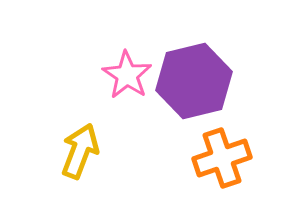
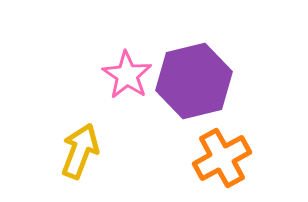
orange cross: rotated 10 degrees counterclockwise
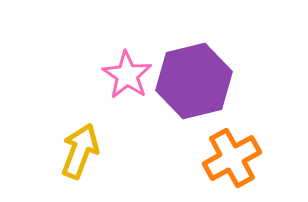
orange cross: moved 10 px right
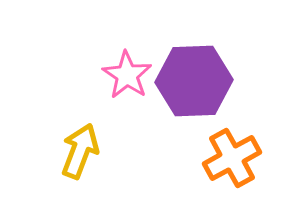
purple hexagon: rotated 12 degrees clockwise
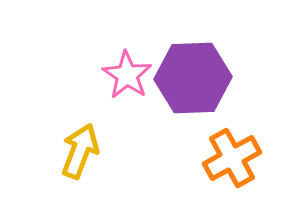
purple hexagon: moved 1 px left, 3 px up
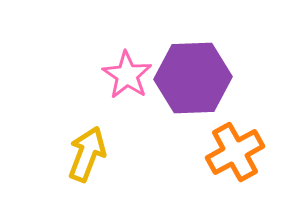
yellow arrow: moved 7 px right, 3 px down
orange cross: moved 3 px right, 6 px up
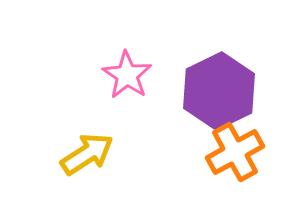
purple hexagon: moved 26 px right, 13 px down; rotated 24 degrees counterclockwise
yellow arrow: rotated 36 degrees clockwise
